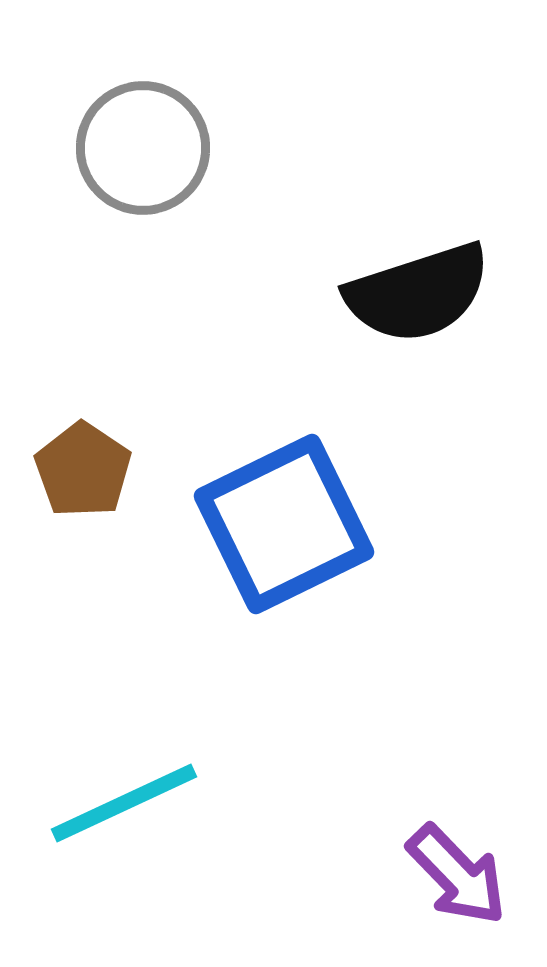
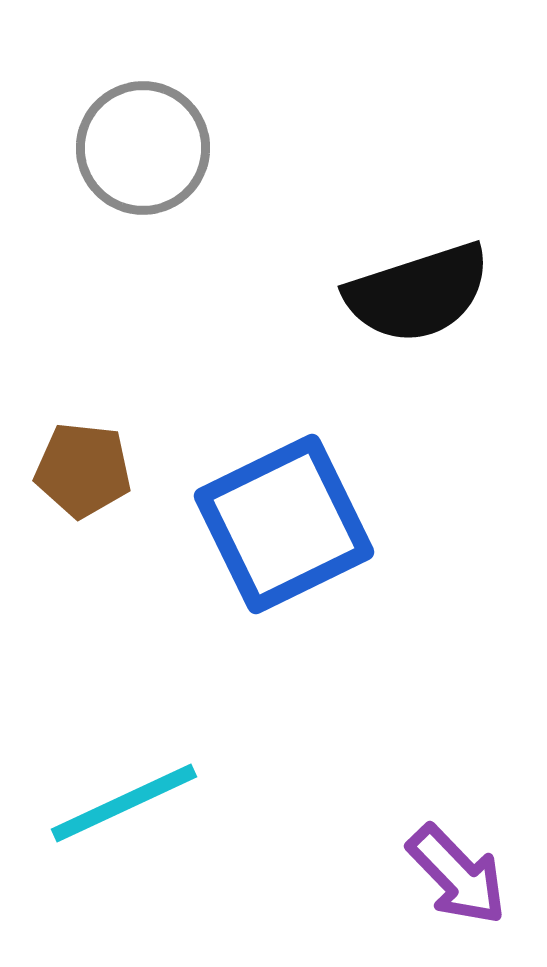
brown pentagon: rotated 28 degrees counterclockwise
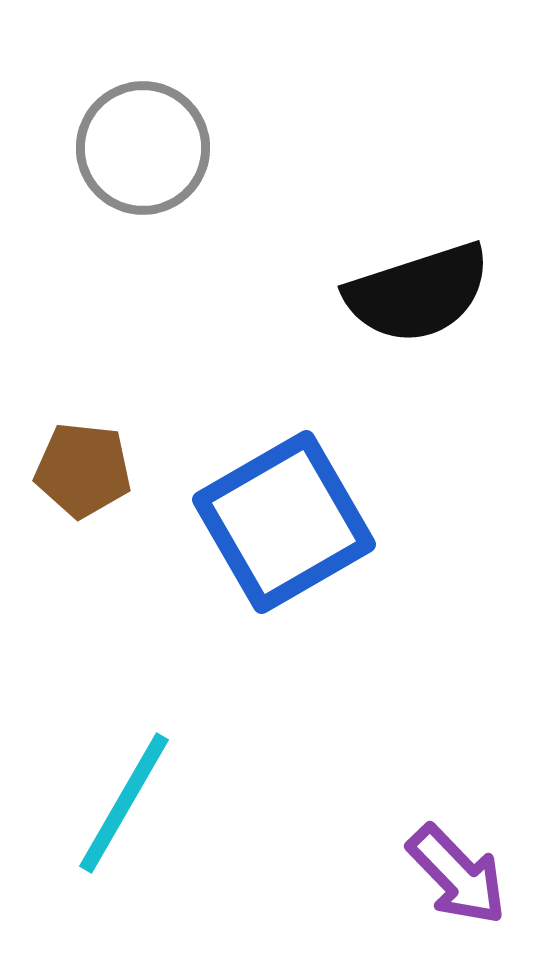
blue square: moved 2 px up; rotated 4 degrees counterclockwise
cyan line: rotated 35 degrees counterclockwise
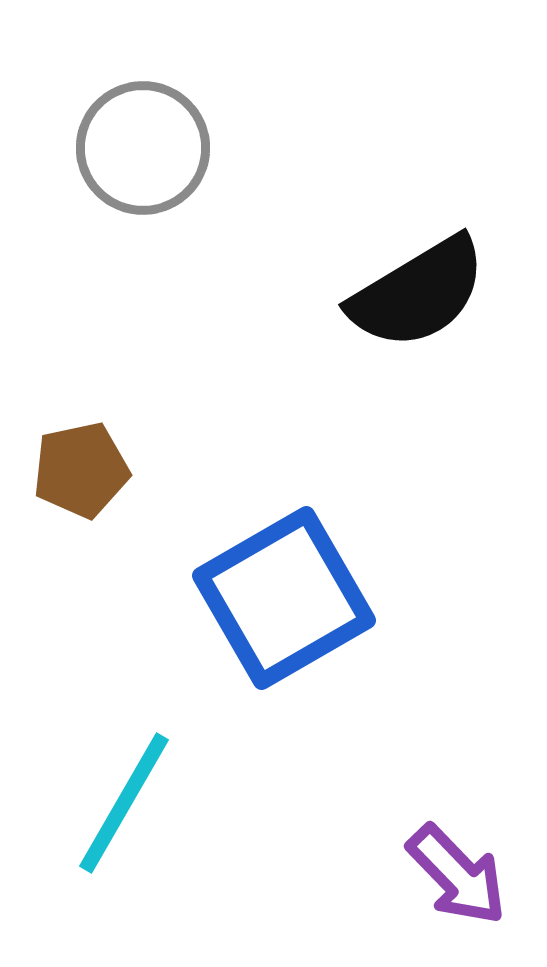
black semicircle: rotated 13 degrees counterclockwise
brown pentagon: moved 2 px left; rotated 18 degrees counterclockwise
blue square: moved 76 px down
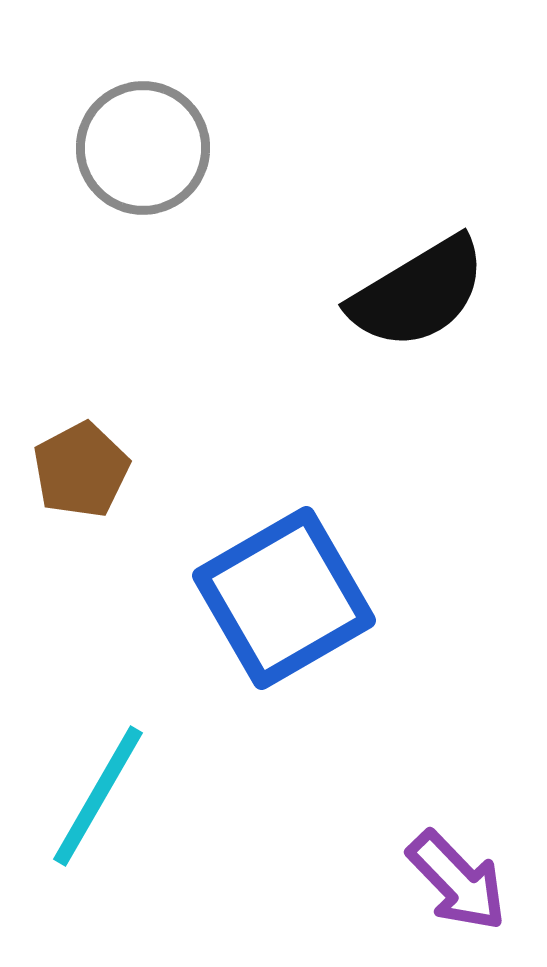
brown pentagon: rotated 16 degrees counterclockwise
cyan line: moved 26 px left, 7 px up
purple arrow: moved 6 px down
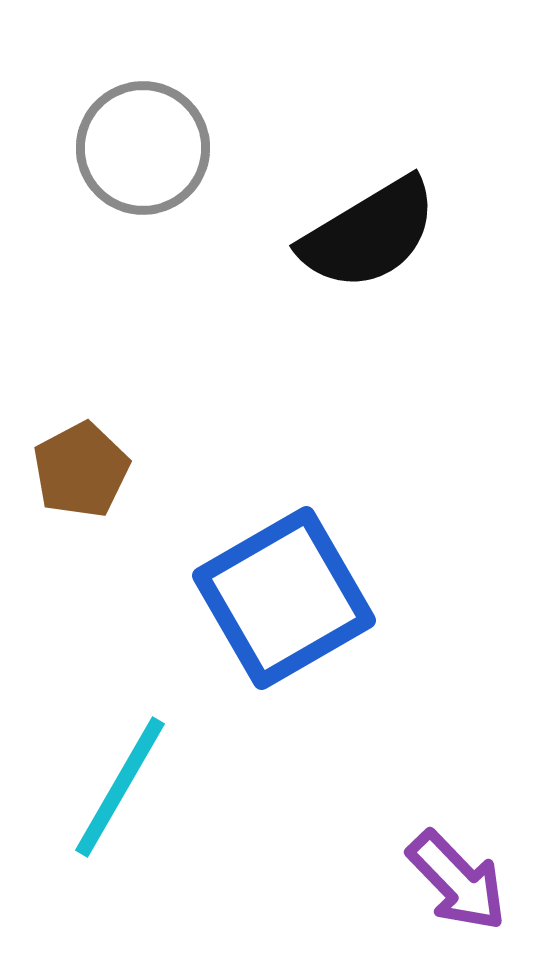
black semicircle: moved 49 px left, 59 px up
cyan line: moved 22 px right, 9 px up
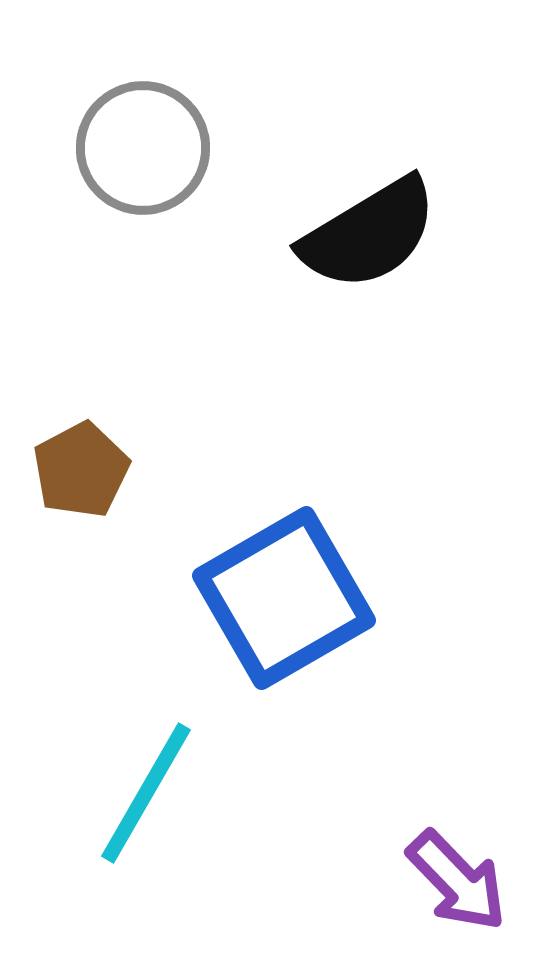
cyan line: moved 26 px right, 6 px down
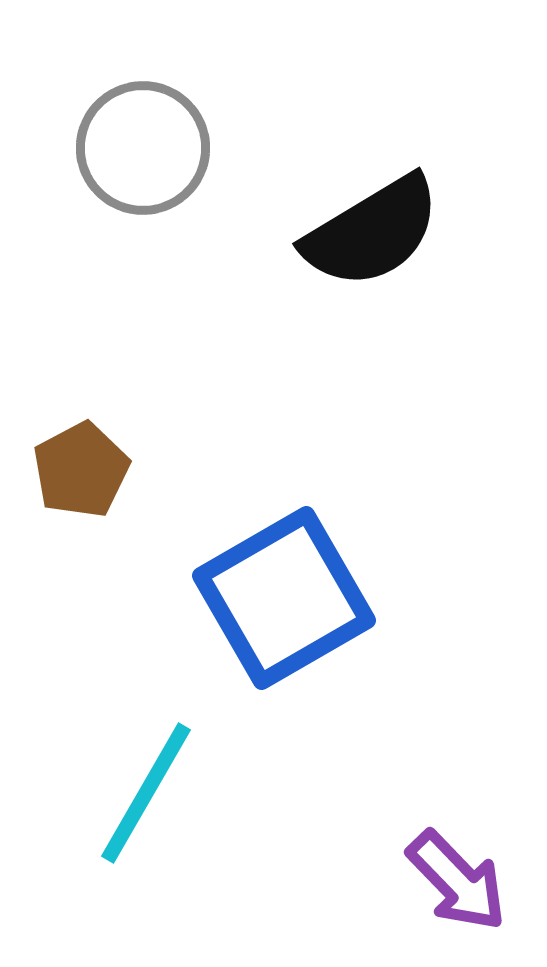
black semicircle: moved 3 px right, 2 px up
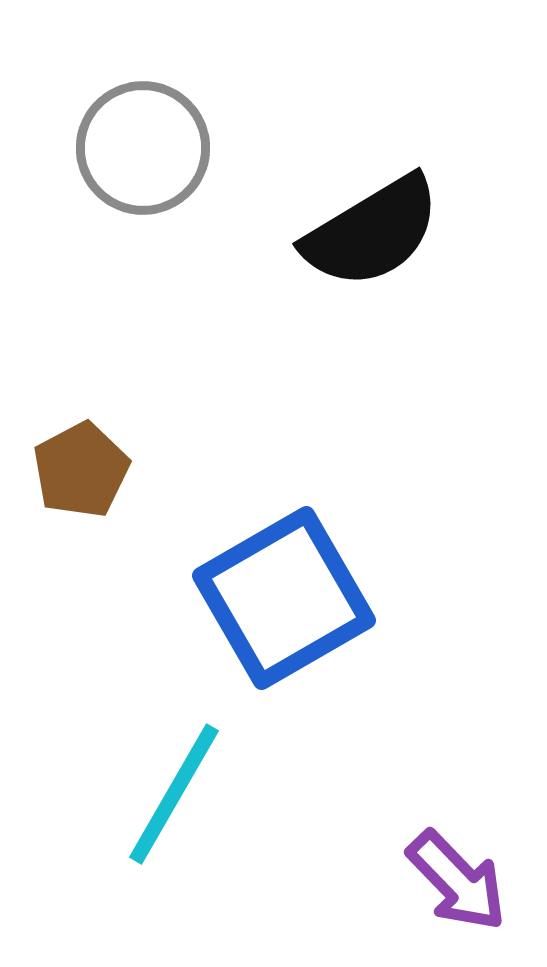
cyan line: moved 28 px right, 1 px down
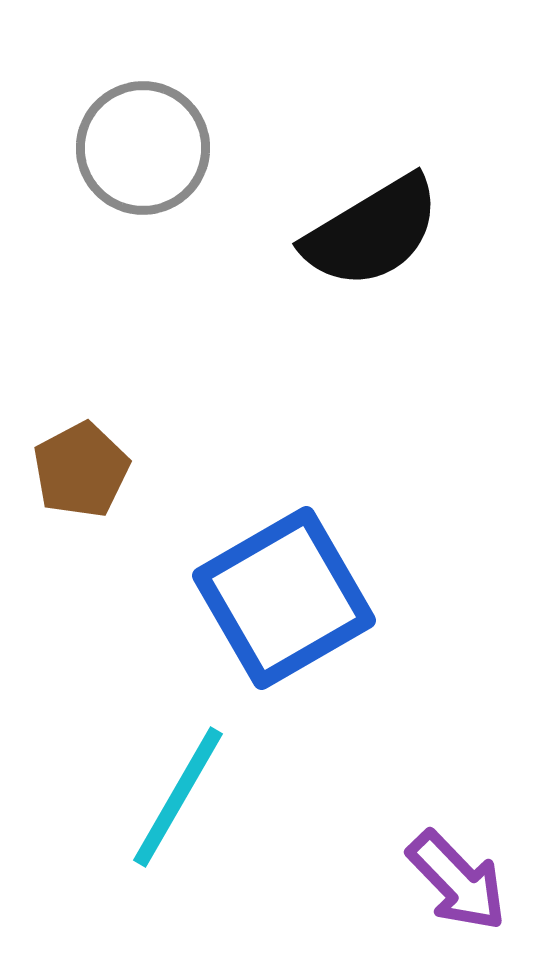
cyan line: moved 4 px right, 3 px down
